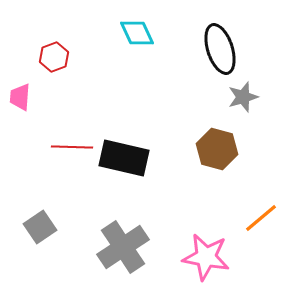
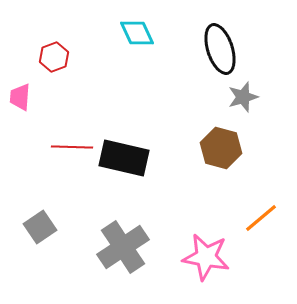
brown hexagon: moved 4 px right, 1 px up
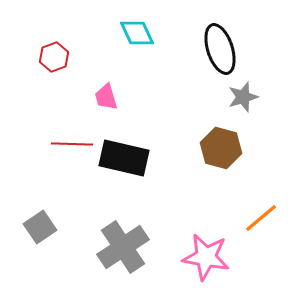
pink trapezoid: moved 86 px right; rotated 20 degrees counterclockwise
red line: moved 3 px up
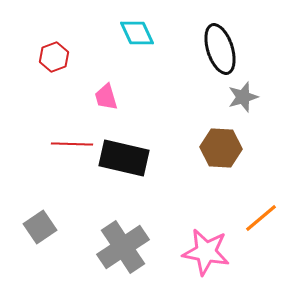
brown hexagon: rotated 12 degrees counterclockwise
pink star: moved 5 px up
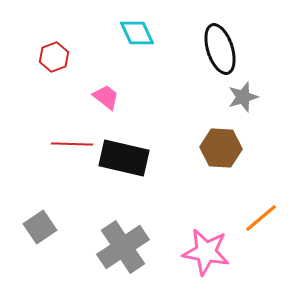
pink trapezoid: rotated 144 degrees clockwise
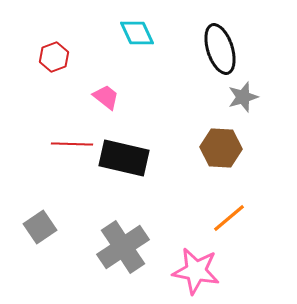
orange line: moved 32 px left
pink star: moved 10 px left, 19 px down
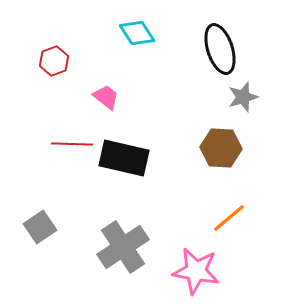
cyan diamond: rotated 9 degrees counterclockwise
red hexagon: moved 4 px down
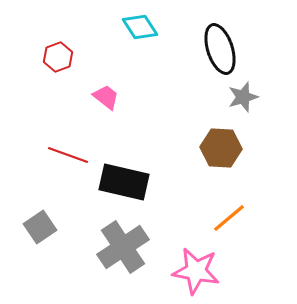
cyan diamond: moved 3 px right, 6 px up
red hexagon: moved 4 px right, 4 px up
red line: moved 4 px left, 11 px down; rotated 18 degrees clockwise
black rectangle: moved 24 px down
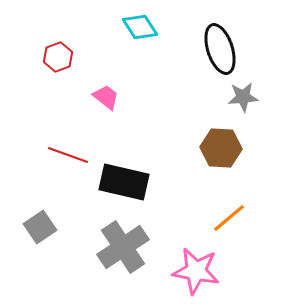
gray star: rotated 12 degrees clockwise
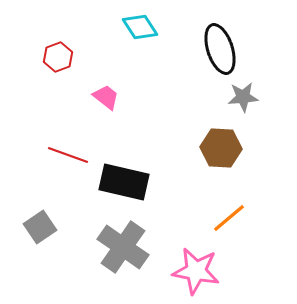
gray cross: rotated 21 degrees counterclockwise
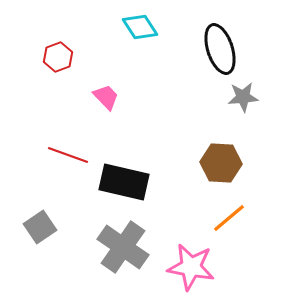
pink trapezoid: rotated 8 degrees clockwise
brown hexagon: moved 15 px down
pink star: moved 5 px left, 4 px up
